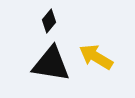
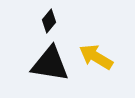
black triangle: moved 1 px left
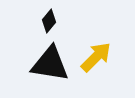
yellow arrow: rotated 104 degrees clockwise
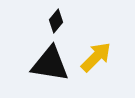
black diamond: moved 7 px right
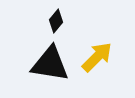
yellow arrow: moved 1 px right
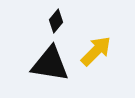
yellow arrow: moved 1 px left, 6 px up
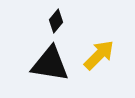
yellow arrow: moved 3 px right, 4 px down
